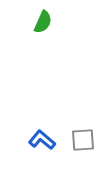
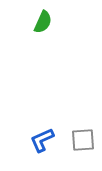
blue L-shape: rotated 64 degrees counterclockwise
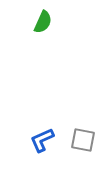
gray square: rotated 15 degrees clockwise
